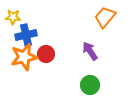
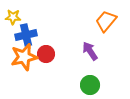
orange trapezoid: moved 1 px right, 4 px down
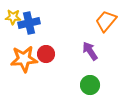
blue cross: moved 3 px right, 12 px up
orange star: moved 2 px down; rotated 8 degrees clockwise
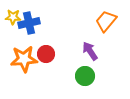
green circle: moved 5 px left, 9 px up
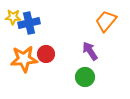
green circle: moved 1 px down
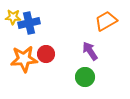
orange trapezoid: rotated 20 degrees clockwise
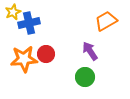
yellow star: moved 5 px up; rotated 28 degrees counterclockwise
